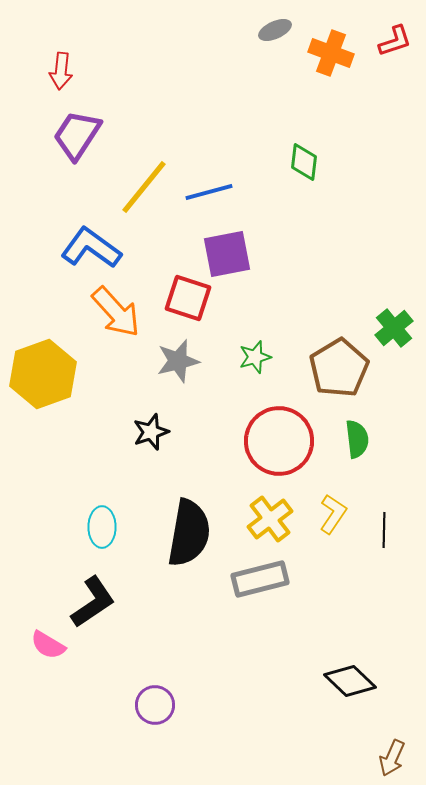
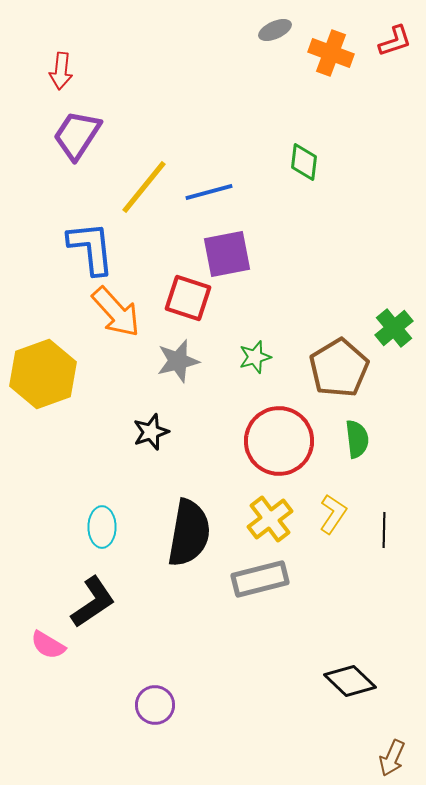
blue L-shape: rotated 48 degrees clockwise
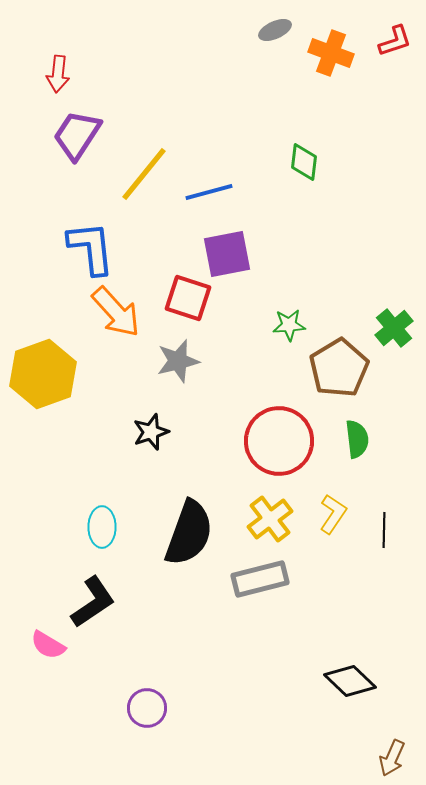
red arrow: moved 3 px left, 3 px down
yellow line: moved 13 px up
green star: moved 34 px right, 32 px up; rotated 12 degrees clockwise
black semicircle: rotated 10 degrees clockwise
purple circle: moved 8 px left, 3 px down
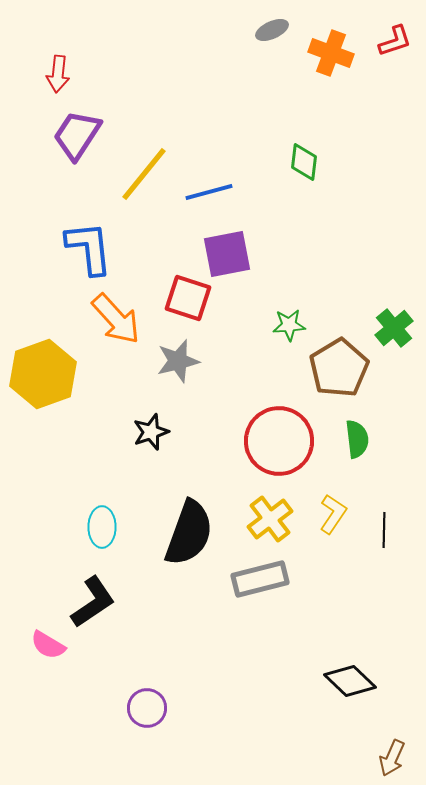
gray ellipse: moved 3 px left
blue L-shape: moved 2 px left
orange arrow: moved 7 px down
